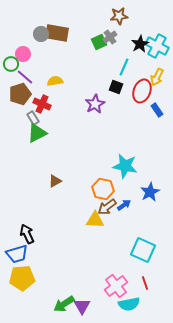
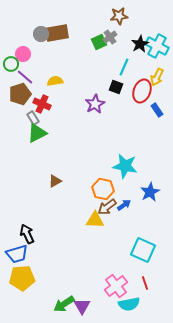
brown rectangle: rotated 20 degrees counterclockwise
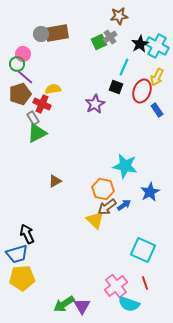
green circle: moved 6 px right
yellow semicircle: moved 2 px left, 8 px down
yellow triangle: rotated 42 degrees clockwise
cyan semicircle: rotated 30 degrees clockwise
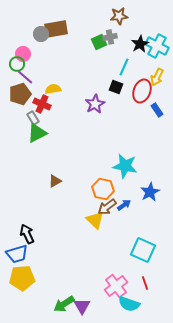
brown rectangle: moved 1 px left, 4 px up
gray cross: rotated 24 degrees clockwise
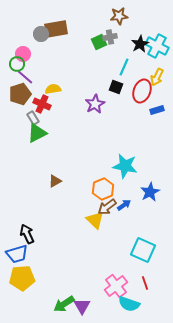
blue rectangle: rotated 72 degrees counterclockwise
orange hexagon: rotated 25 degrees clockwise
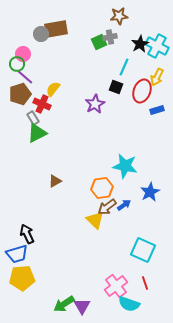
yellow semicircle: rotated 42 degrees counterclockwise
orange hexagon: moved 1 px left, 1 px up; rotated 15 degrees clockwise
